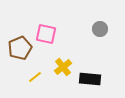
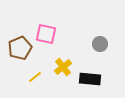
gray circle: moved 15 px down
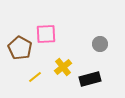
pink square: rotated 15 degrees counterclockwise
brown pentagon: rotated 20 degrees counterclockwise
black rectangle: rotated 20 degrees counterclockwise
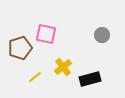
pink square: rotated 15 degrees clockwise
gray circle: moved 2 px right, 9 px up
brown pentagon: rotated 25 degrees clockwise
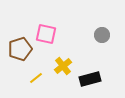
brown pentagon: moved 1 px down
yellow cross: moved 1 px up
yellow line: moved 1 px right, 1 px down
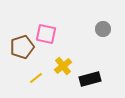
gray circle: moved 1 px right, 6 px up
brown pentagon: moved 2 px right, 2 px up
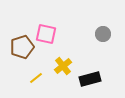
gray circle: moved 5 px down
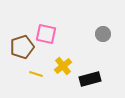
yellow line: moved 4 px up; rotated 56 degrees clockwise
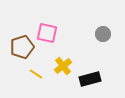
pink square: moved 1 px right, 1 px up
yellow line: rotated 16 degrees clockwise
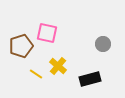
gray circle: moved 10 px down
brown pentagon: moved 1 px left, 1 px up
yellow cross: moved 5 px left; rotated 12 degrees counterclockwise
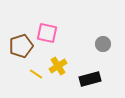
yellow cross: rotated 18 degrees clockwise
